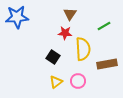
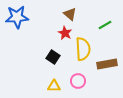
brown triangle: rotated 24 degrees counterclockwise
green line: moved 1 px right, 1 px up
red star: rotated 24 degrees clockwise
yellow triangle: moved 2 px left, 4 px down; rotated 40 degrees clockwise
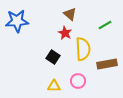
blue star: moved 4 px down
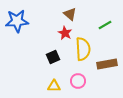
black square: rotated 32 degrees clockwise
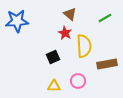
green line: moved 7 px up
yellow semicircle: moved 1 px right, 3 px up
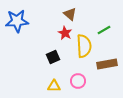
green line: moved 1 px left, 12 px down
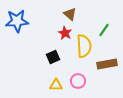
green line: rotated 24 degrees counterclockwise
yellow triangle: moved 2 px right, 1 px up
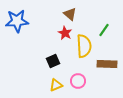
black square: moved 4 px down
brown rectangle: rotated 12 degrees clockwise
yellow triangle: rotated 24 degrees counterclockwise
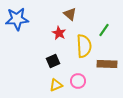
blue star: moved 2 px up
red star: moved 6 px left
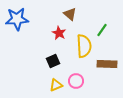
green line: moved 2 px left
pink circle: moved 2 px left
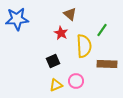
red star: moved 2 px right
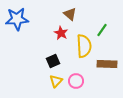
yellow triangle: moved 4 px up; rotated 24 degrees counterclockwise
